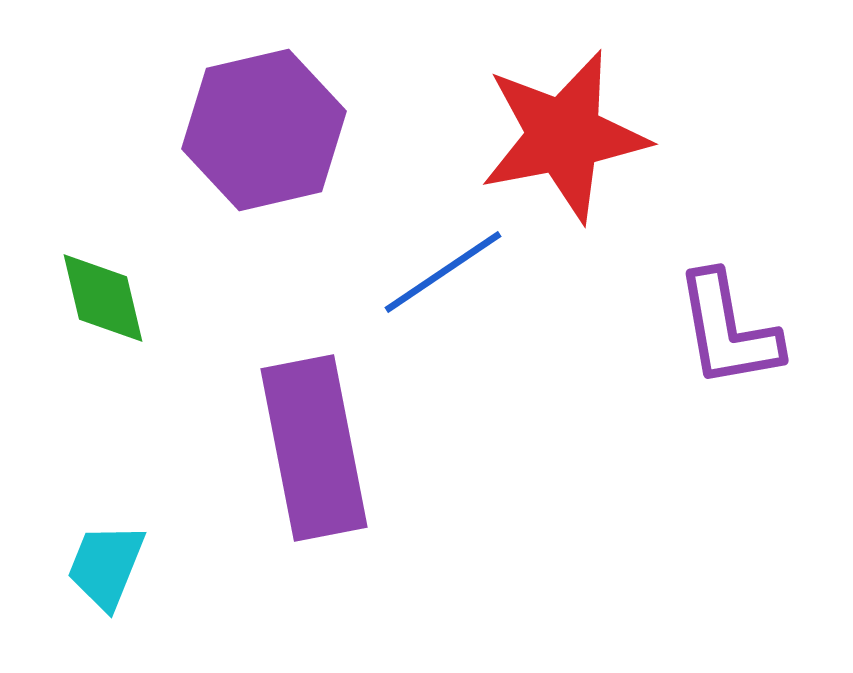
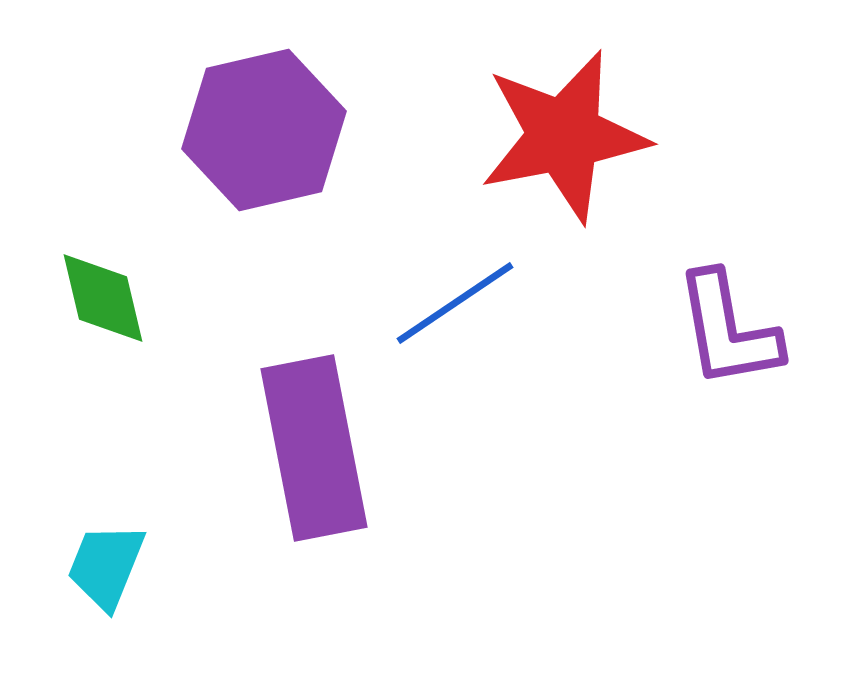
blue line: moved 12 px right, 31 px down
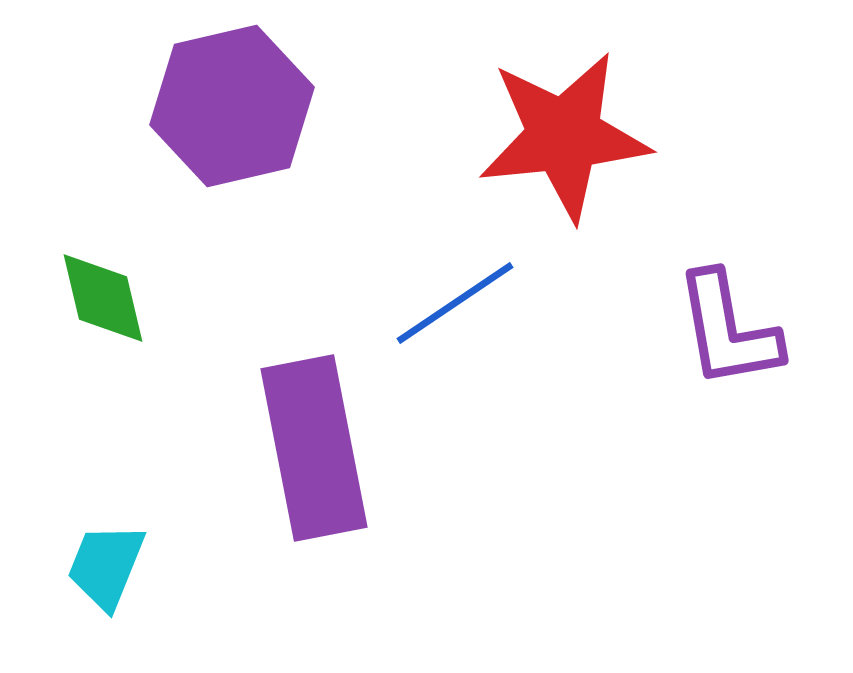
purple hexagon: moved 32 px left, 24 px up
red star: rotated 5 degrees clockwise
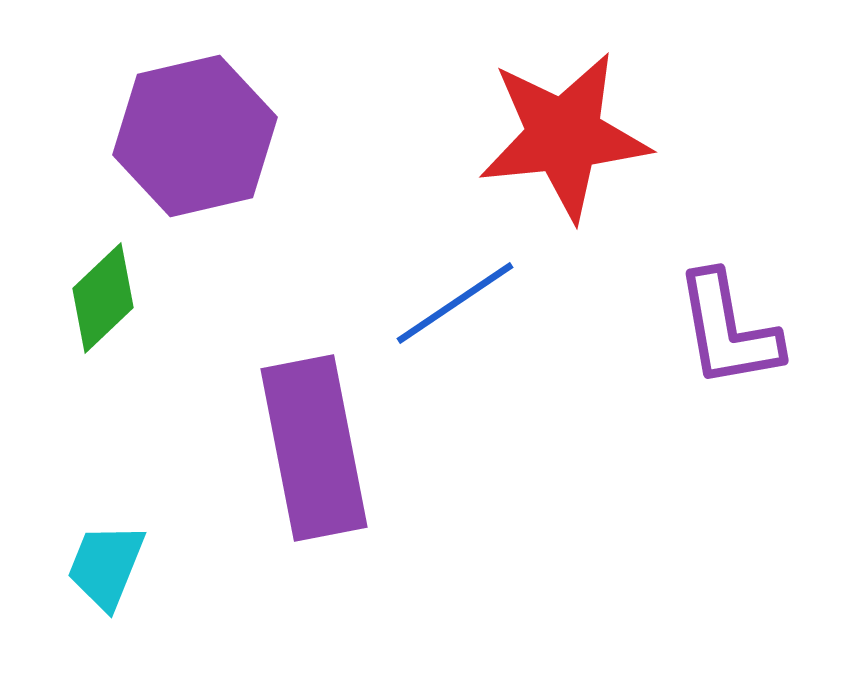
purple hexagon: moved 37 px left, 30 px down
green diamond: rotated 60 degrees clockwise
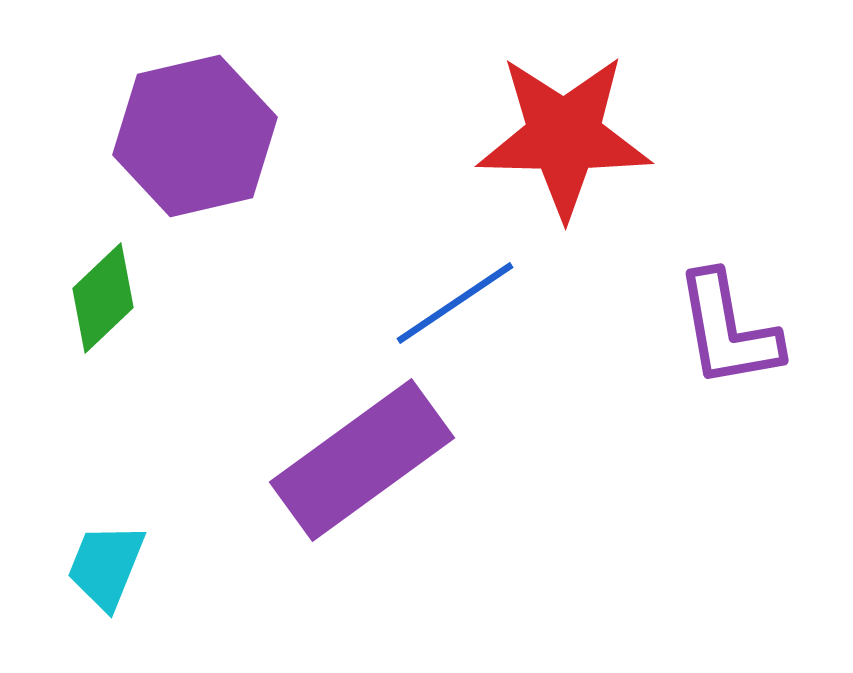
red star: rotated 7 degrees clockwise
purple rectangle: moved 48 px right, 12 px down; rotated 65 degrees clockwise
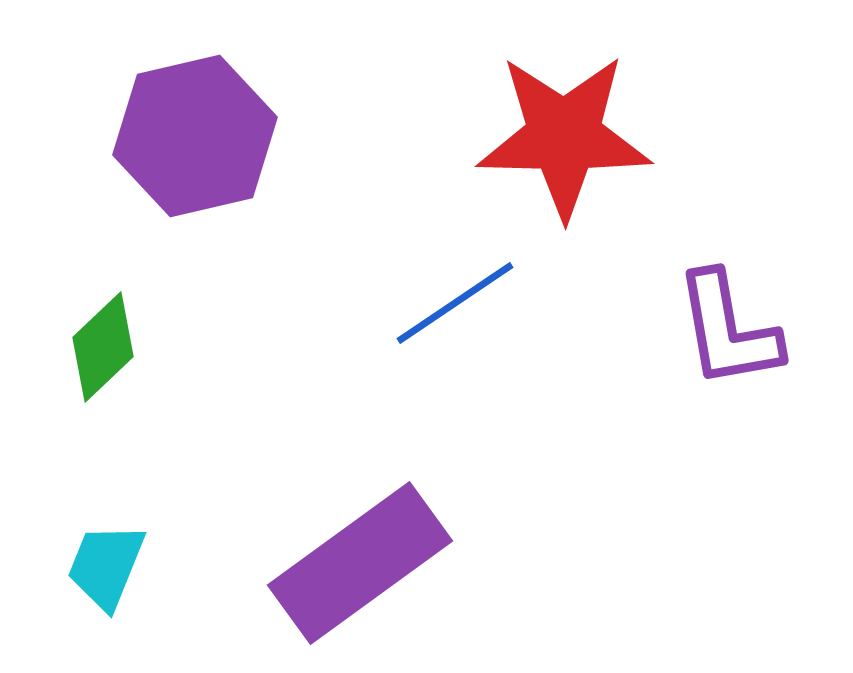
green diamond: moved 49 px down
purple rectangle: moved 2 px left, 103 px down
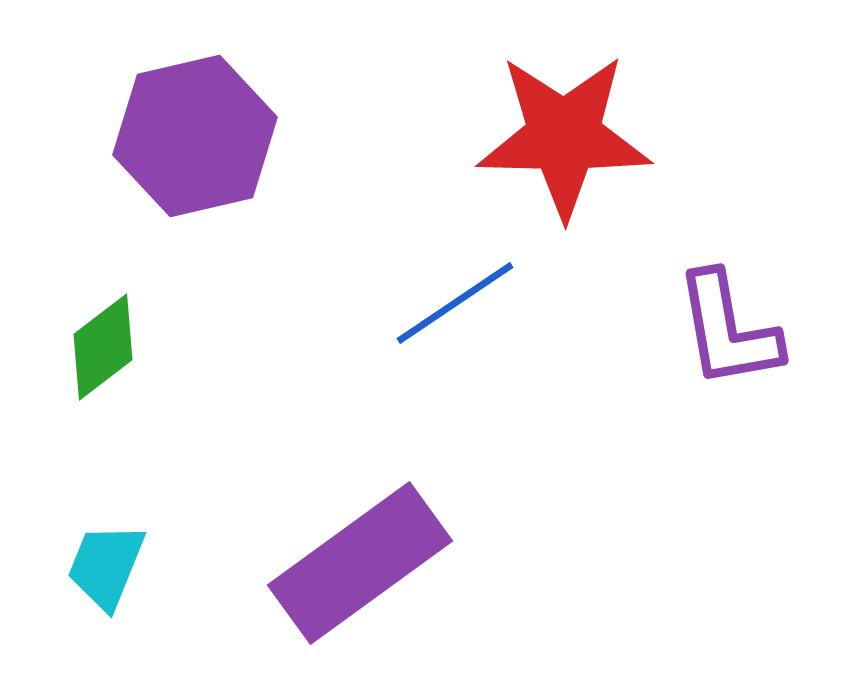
green diamond: rotated 6 degrees clockwise
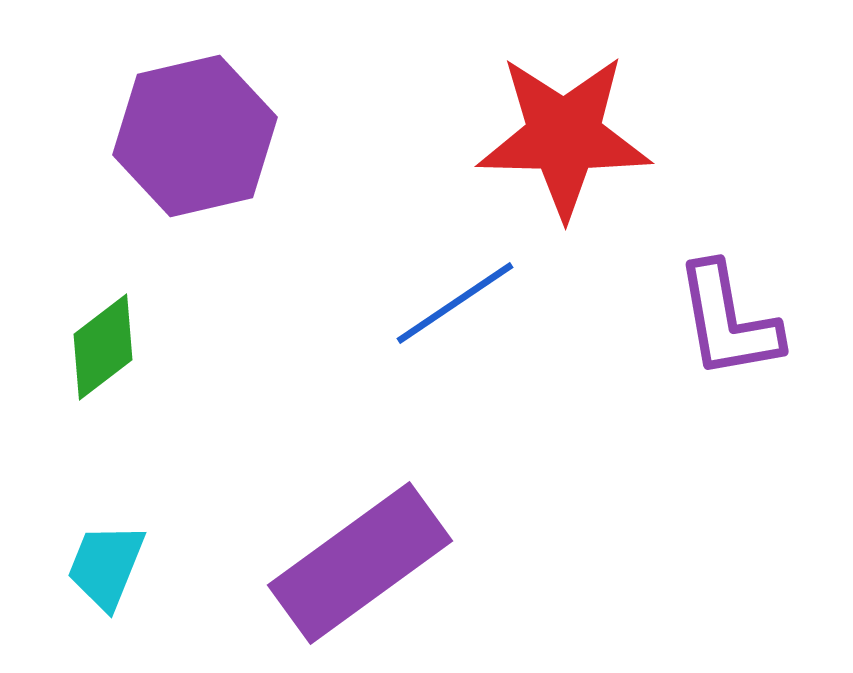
purple L-shape: moved 9 px up
